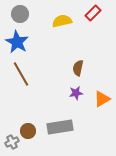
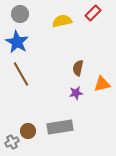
orange triangle: moved 15 px up; rotated 18 degrees clockwise
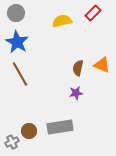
gray circle: moved 4 px left, 1 px up
brown line: moved 1 px left
orange triangle: moved 19 px up; rotated 36 degrees clockwise
brown circle: moved 1 px right
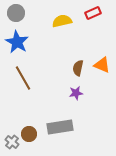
red rectangle: rotated 21 degrees clockwise
brown line: moved 3 px right, 4 px down
brown circle: moved 3 px down
gray cross: rotated 24 degrees counterclockwise
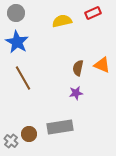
gray cross: moved 1 px left, 1 px up
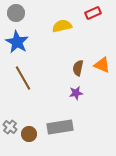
yellow semicircle: moved 5 px down
gray cross: moved 1 px left, 14 px up
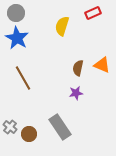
yellow semicircle: rotated 60 degrees counterclockwise
blue star: moved 4 px up
gray rectangle: rotated 65 degrees clockwise
